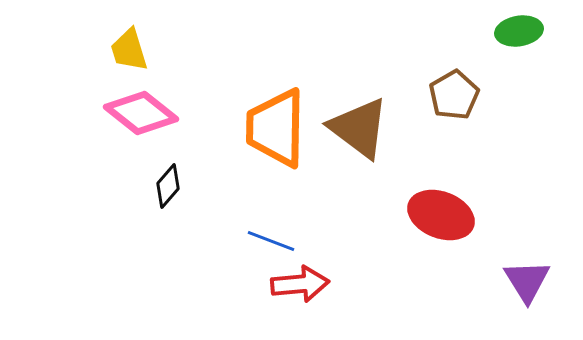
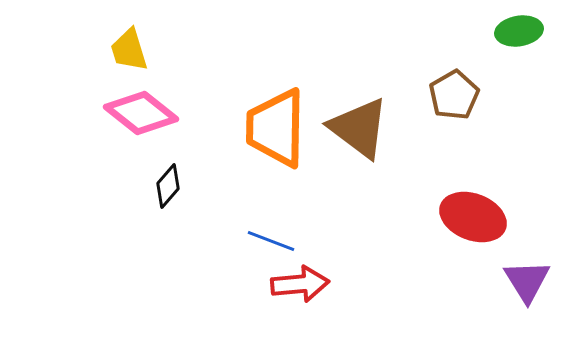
red ellipse: moved 32 px right, 2 px down
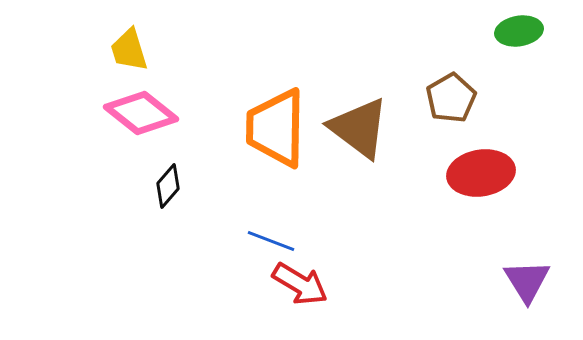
brown pentagon: moved 3 px left, 3 px down
red ellipse: moved 8 px right, 44 px up; rotated 30 degrees counterclockwise
red arrow: rotated 36 degrees clockwise
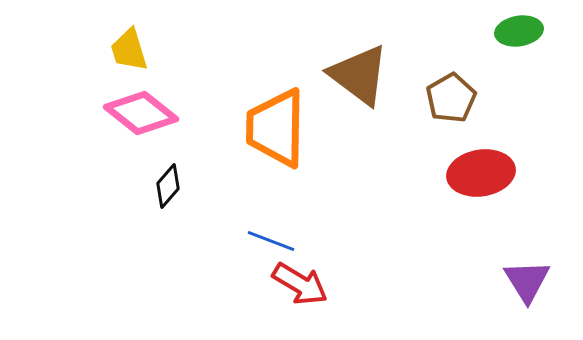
brown triangle: moved 53 px up
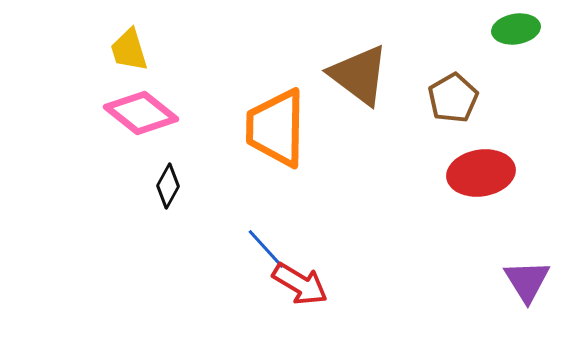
green ellipse: moved 3 px left, 2 px up
brown pentagon: moved 2 px right
black diamond: rotated 12 degrees counterclockwise
blue line: moved 5 px left, 8 px down; rotated 27 degrees clockwise
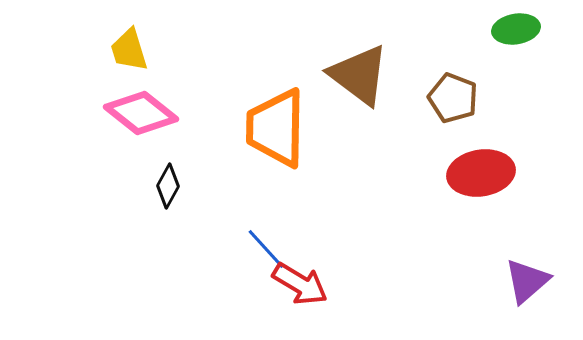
brown pentagon: rotated 21 degrees counterclockwise
purple triangle: rotated 21 degrees clockwise
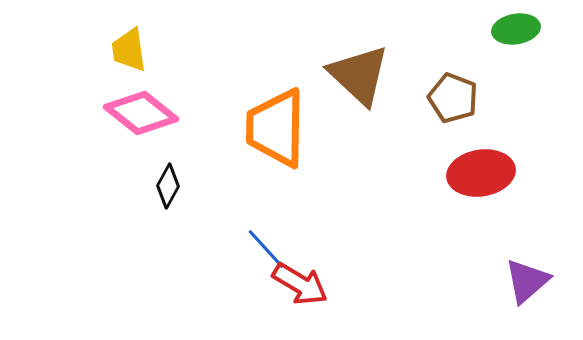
yellow trapezoid: rotated 9 degrees clockwise
brown triangle: rotated 6 degrees clockwise
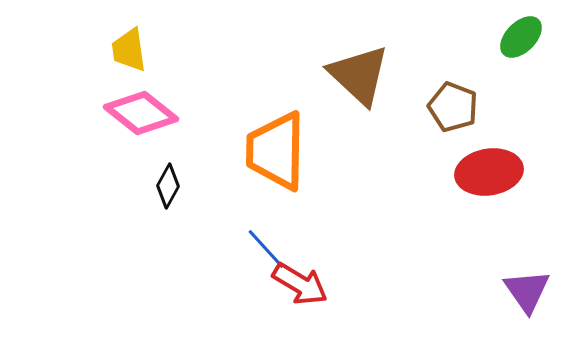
green ellipse: moved 5 px right, 8 px down; rotated 36 degrees counterclockwise
brown pentagon: moved 9 px down
orange trapezoid: moved 23 px down
red ellipse: moved 8 px right, 1 px up
purple triangle: moved 10 px down; rotated 24 degrees counterclockwise
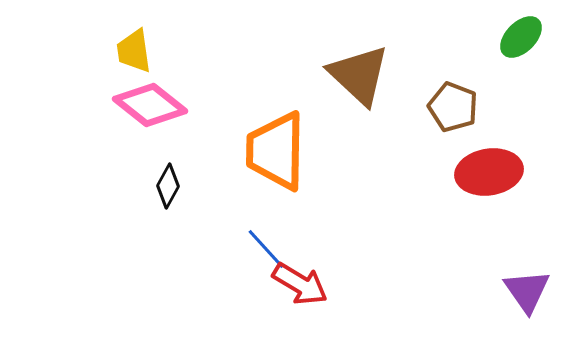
yellow trapezoid: moved 5 px right, 1 px down
pink diamond: moved 9 px right, 8 px up
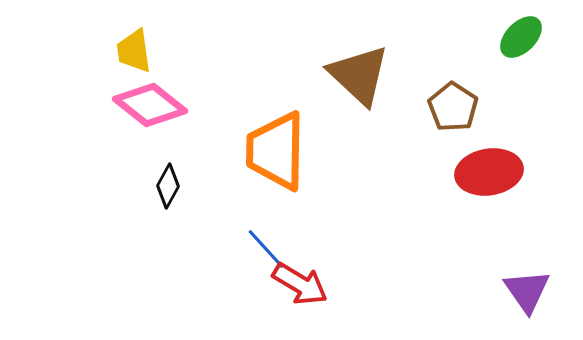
brown pentagon: rotated 12 degrees clockwise
